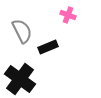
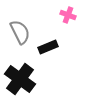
gray semicircle: moved 2 px left, 1 px down
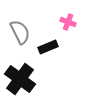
pink cross: moved 7 px down
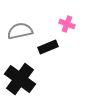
pink cross: moved 1 px left, 2 px down
gray semicircle: moved 1 px up; rotated 75 degrees counterclockwise
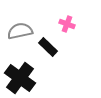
black rectangle: rotated 66 degrees clockwise
black cross: moved 1 px up
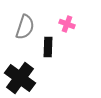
gray semicircle: moved 5 px right, 4 px up; rotated 120 degrees clockwise
black rectangle: rotated 48 degrees clockwise
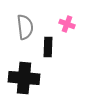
gray semicircle: rotated 25 degrees counterclockwise
black cross: moved 4 px right; rotated 32 degrees counterclockwise
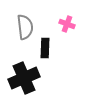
black rectangle: moved 3 px left, 1 px down
black cross: rotated 28 degrees counterclockwise
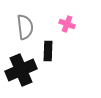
black rectangle: moved 3 px right, 3 px down
black cross: moved 3 px left, 8 px up
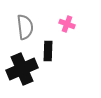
black cross: moved 1 px right, 1 px up
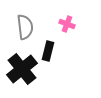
black rectangle: rotated 12 degrees clockwise
black cross: rotated 16 degrees counterclockwise
